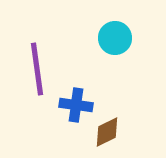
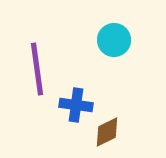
cyan circle: moved 1 px left, 2 px down
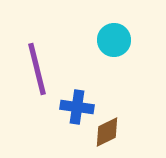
purple line: rotated 6 degrees counterclockwise
blue cross: moved 1 px right, 2 px down
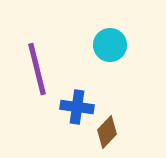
cyan circle: moved 4 px left, 5 px down
brown diamond: rotated 20 degrees counterclockwise
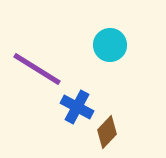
purple line: rotated 44 degrees counterclockwise
blue cross: rotated 20 degrees clockwise
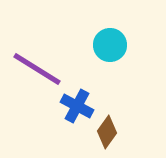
blue cross: moved 1 px up
brown diamond: rotated 8 degrees counterclockwise
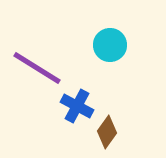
purple line: moved 1 px up
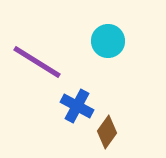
cyan circle: moved 2 px left, 4 px up
purple line: moved 6 px up
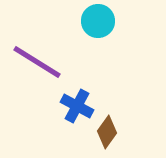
cyan circle: moved 10 px left, 20 px up
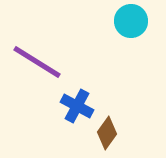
cyan circle: moved 33 px right
brown diamond: moved 1 px down
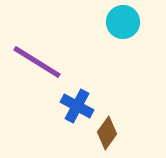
cyan circle: moved 8 px left, 1 px down
